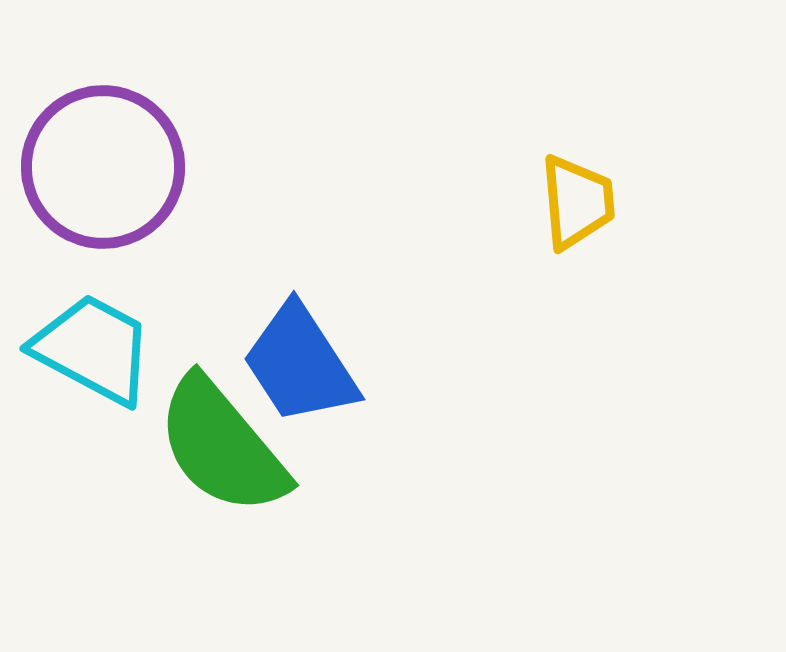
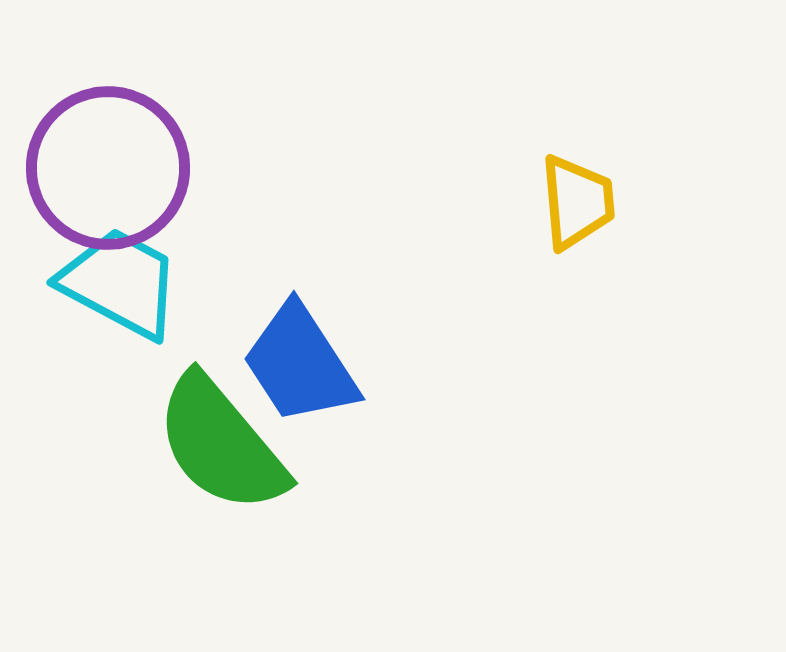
purple circle: moved 5 px right, 1 px down
cyan trapezoid: moved 27 px right, 66 px up
green semicircle: moved 1 px left, 2 px up
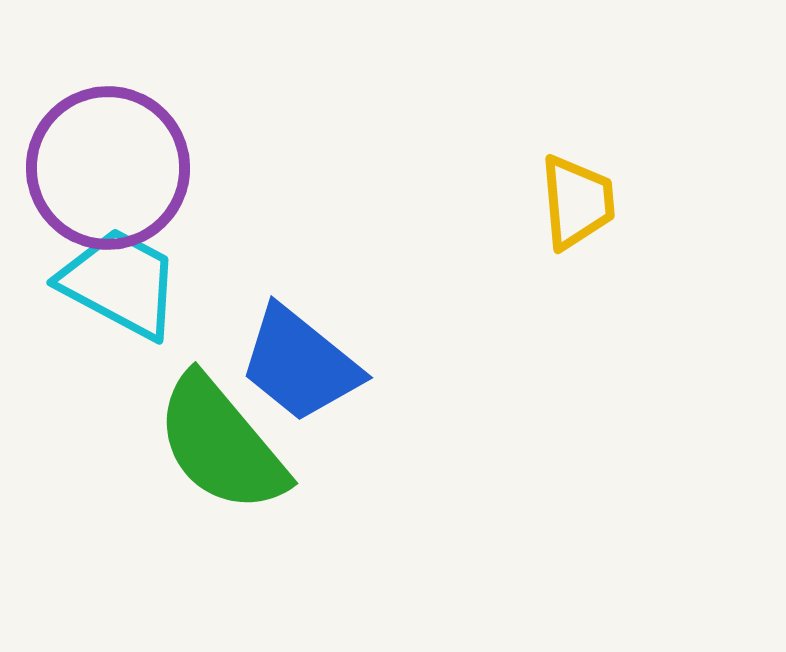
blue trapezoid: rotated 18 degrees counterclockwise
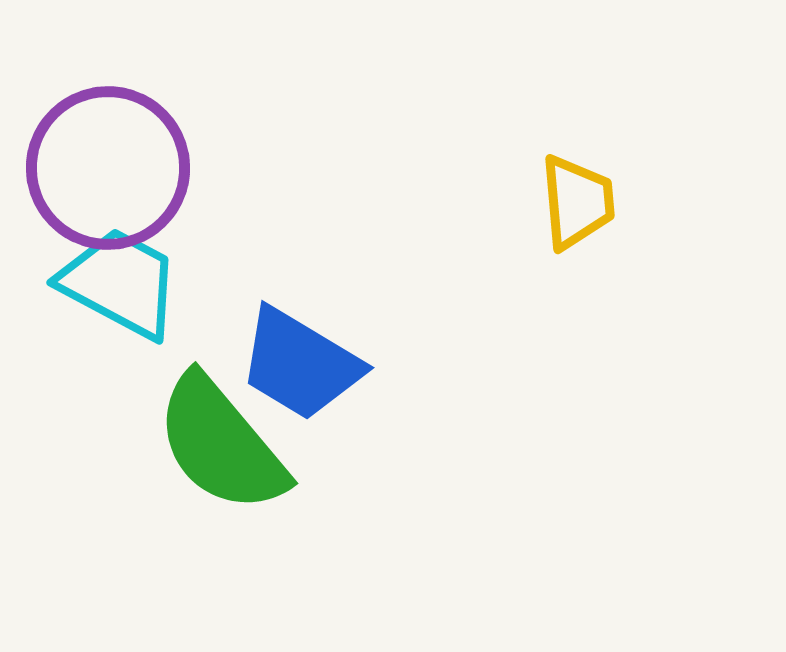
blue trapezoid: rotated 8 degrees counterclockwise
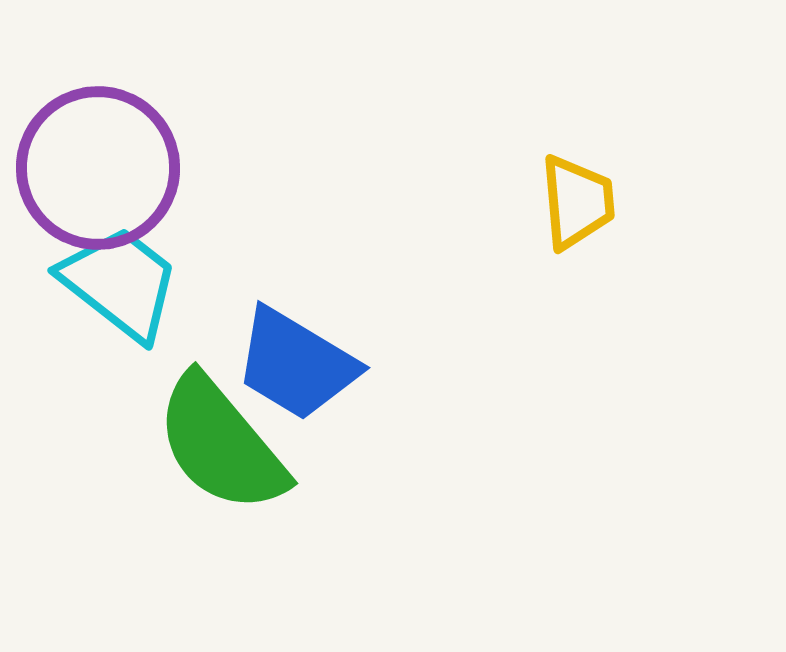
purple circle: moved 10 px left
cyan trapezoid: rotated 10 degrees clockwise
blue trapezoid: moved 4 px left
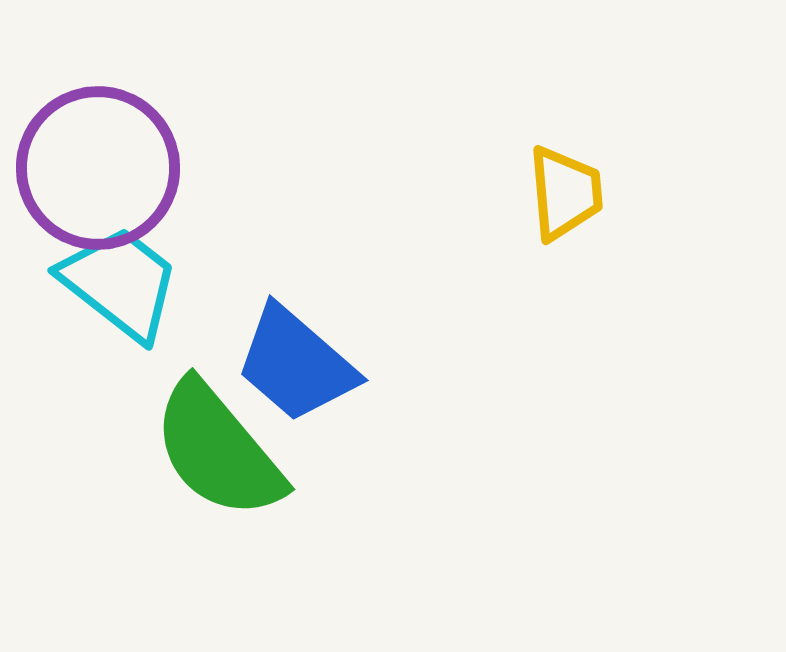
yellow trapezoid: moved 12 px left, 9 px up
blue trapezoid: rotated 10 degrees clockwise
green semicircle: moved 3 px left, 6 px down
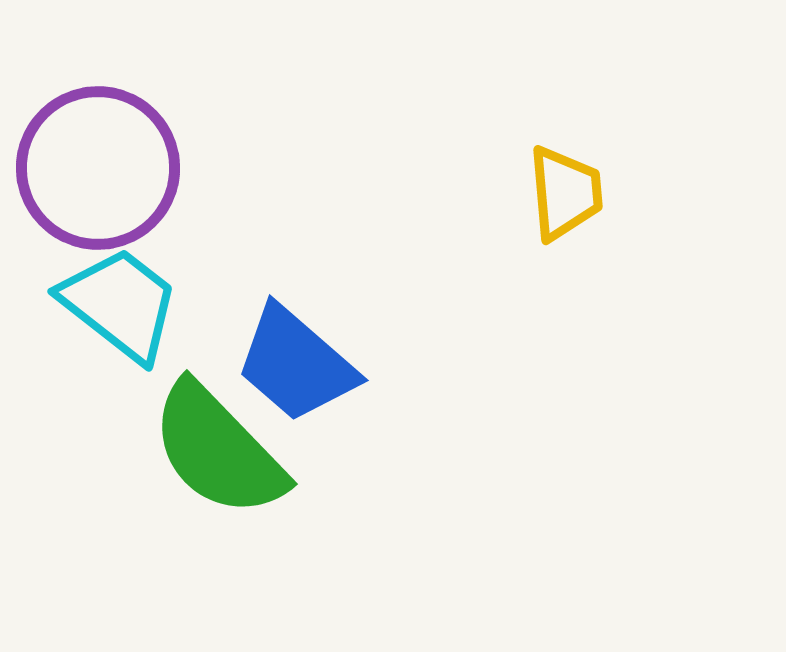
cyan trapezoid: moved 21 px down
green semicircle: rotated 4 degrees counterclockwise
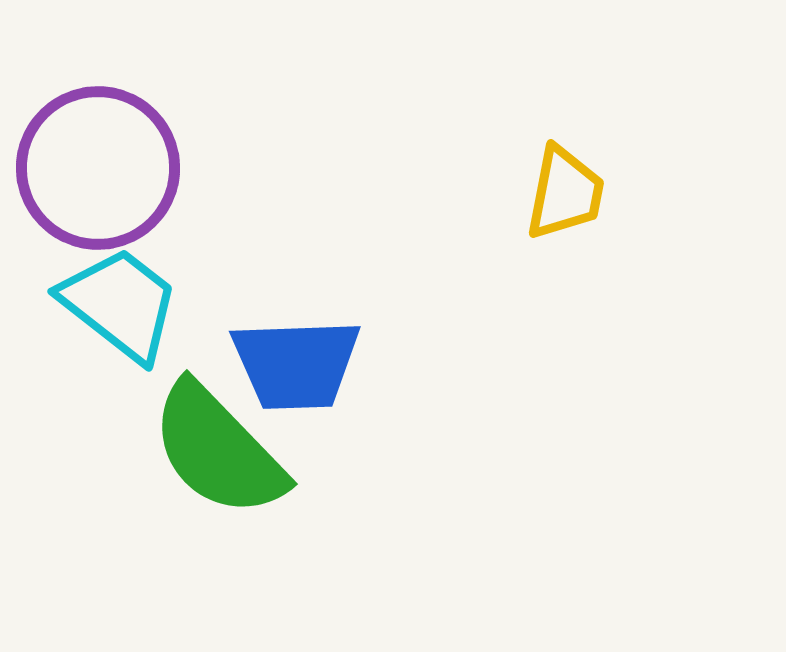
yellow trapezoid: rotated 16 degrees clockwise
blue trapezoid: rotated 43 degrees counterclockwise
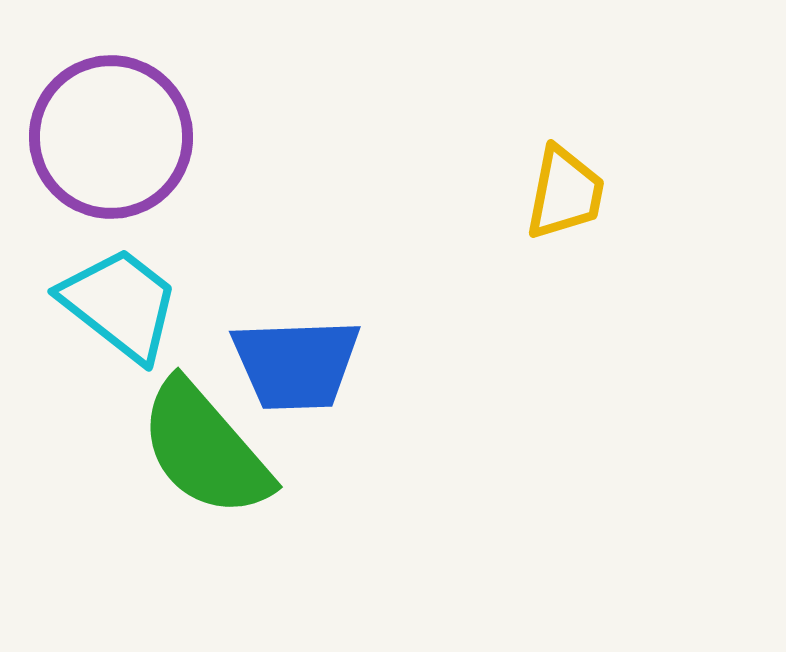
purple circle: moved 13 px right, 31 px up
green semicircle: moved 13 px left, 1 px up; rotated 3 degrees clockwise
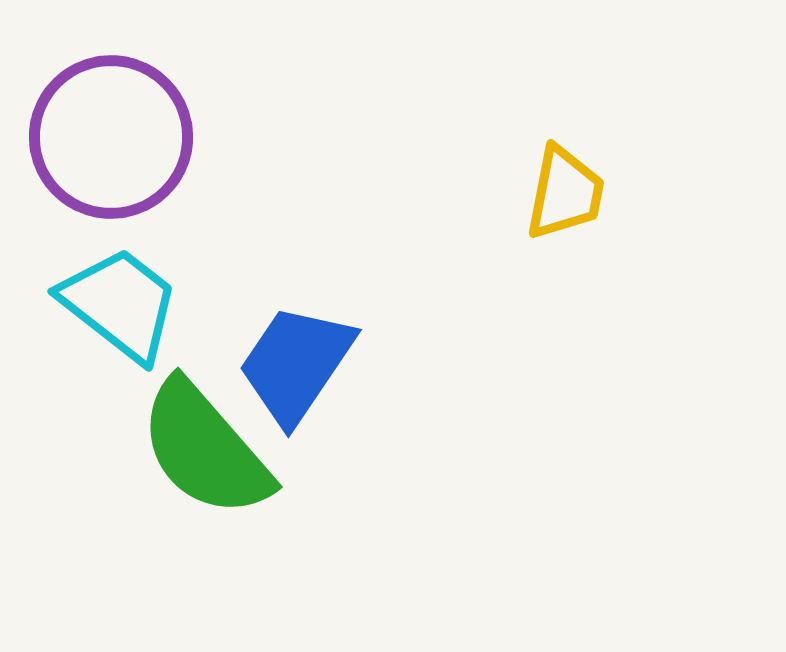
blue trapezoid: rotated 126 degrees clockwise
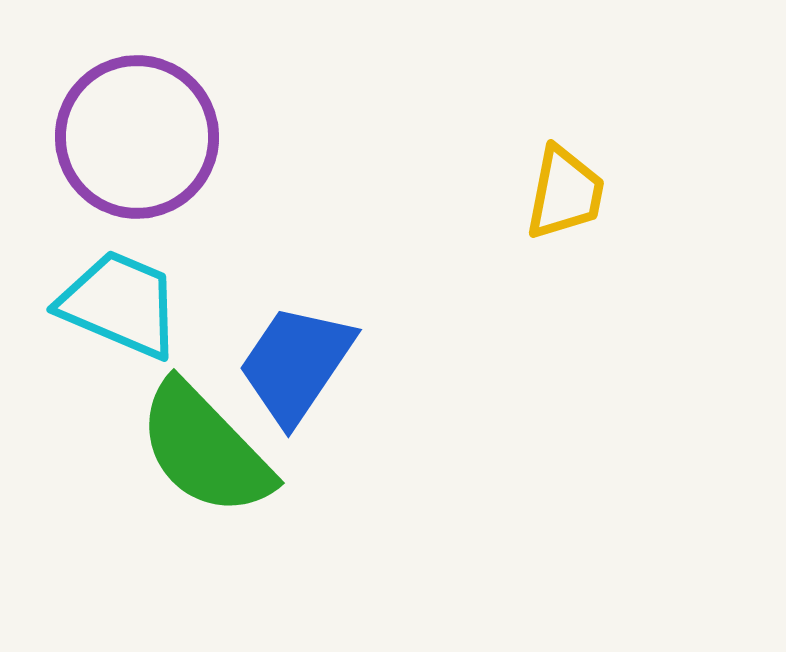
purple circle: moved 26 px right
cyan trapezoid: rotated 15 degrees counterclockwise
green semicircle: rotated 3 degrees counterclockwise
